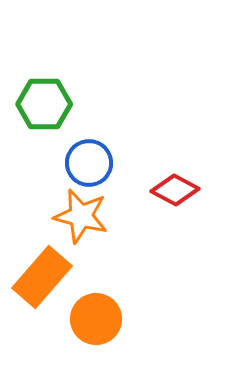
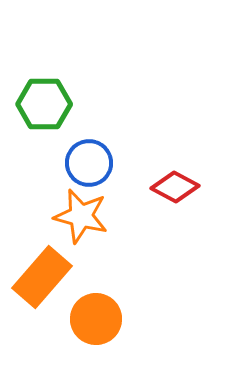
red diamond: moved 3 px up
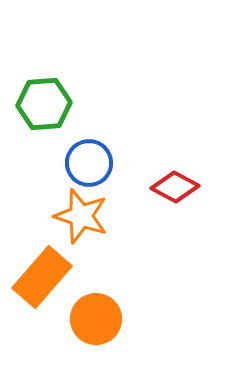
green hexagon: rotated 4 degrees counterclockwise
orange star: rotated 4 degrees clockwise
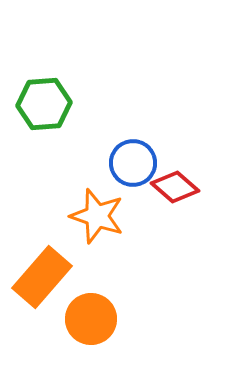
blue circle: moved 44 px right
red diamond: rotated 12 degrees clockwise
orange star: moved 16 px right
orange circle: moved 5 px left
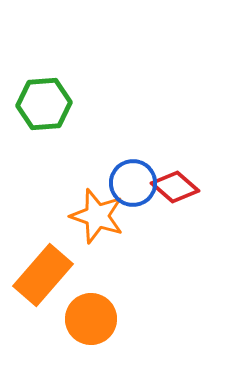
blue circle: moved 20 px down
orange rectangle: moved 1 px right, 2 px up
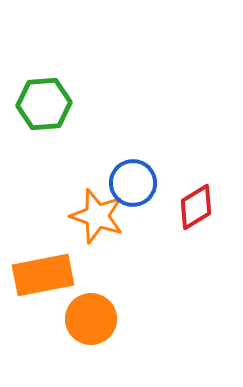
red diamond: moved 21 px right, 20 px down; rotated 72 degrees counterclockwise
orange rectangle: rotated 38 degrees clockwise
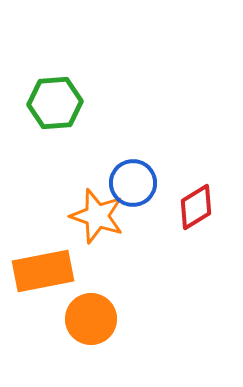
green hexagon: moved 11 px right, 1 px up
orange rectangle: moved 4 px up
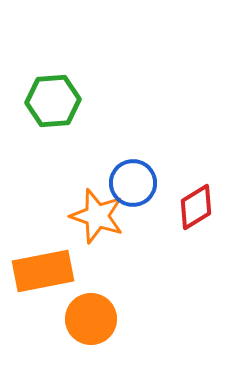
green hexagon: moved 2 px left, 2 px up
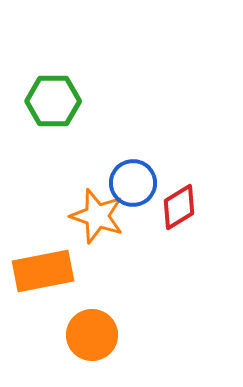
green hexagon: rotated 4 degrees clockwise
red diamond: moved 17 px left
orange circle: moved 1 px right, 16 px down
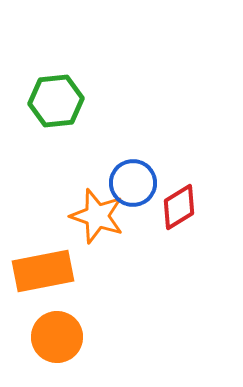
green hexagon: moved 3 px right; rotated 6 degrees counterclockwise
orange circle: moved 35 px left, 2 px down
